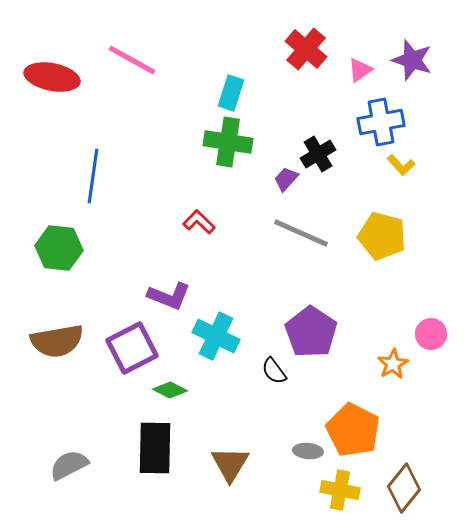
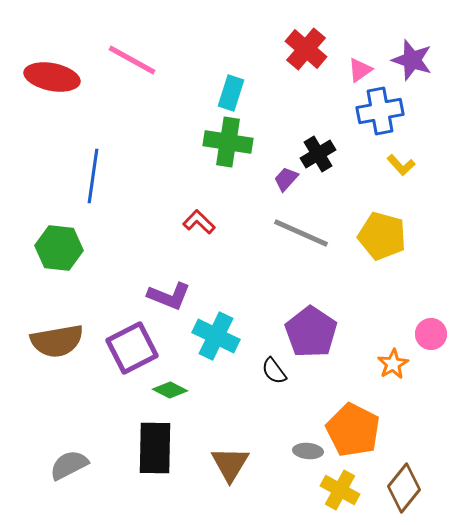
blue cross: moved 1 px left, 11 px up
yellow cross: rotated 18 degrees clockwise
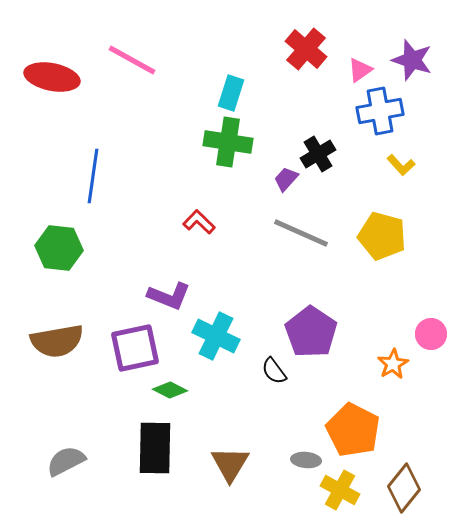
purple square: moved 3 px right; rotated 15 degrees clockwise
gray ellipse: moved 2 px left, 9 px down
gray semicircle: moved 3 px left, 4 px up
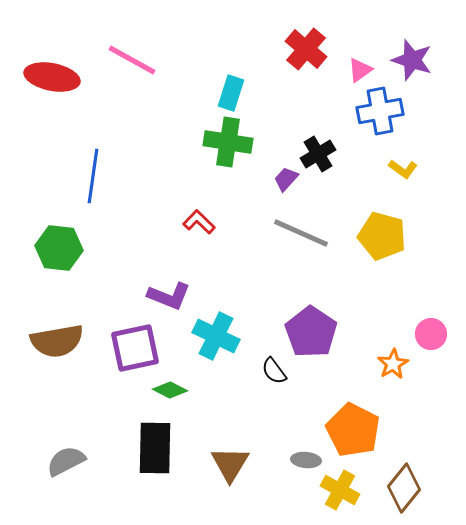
yellow L-shape: moved 2 px right, 4 px down; rotated 12 degrees counterclockwise
